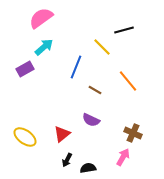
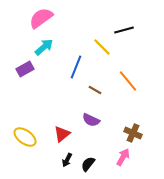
black semicircle: moved 4 px up; rotated 42 degrees counterclockwise
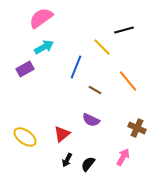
cyan arrow: rotated 12 degrees clockwise
brown cross: moved 4 px right, 5 px up
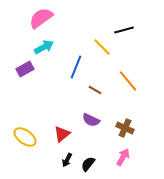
brown cross: moved 12 px left
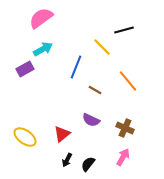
cyan arrow: moved 1 px left, 2 px down
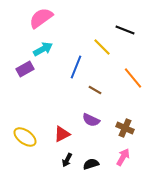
black line: moved 1 px right; rotated 36 degrees clockwise
orange line: moved 5 px right, 3 px up
red triangle: rotated 12 degrees clockwise
black semicircle: moved 3 px right; rotated 35 degrees clockwise
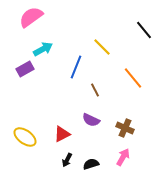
pink semicircle: moved 10 px left, 1 px up
black line: moved 19 px right; rotated 30 degrees clockwise
brown line: rotated 32 degrees clockwise
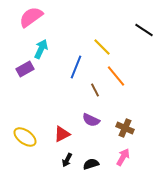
black line: rotated 18 degrees counterclockwise
cyan arrow: moved 2 px left; rotated 36 degrees counterclockwise
orange line: moved 17 px left, 2 px up
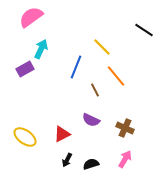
pink arrow: moved 2 px right, 2 px down
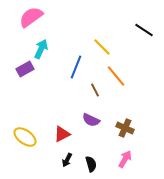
black semicircle: rotated 91 degrees clockwise
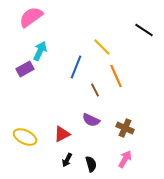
cyan arrow: moved 1 px left, 2 px down
orange line: rotated 15 degrees clockwise
yellow ellipse: rotated 10 degrees counterclockwise
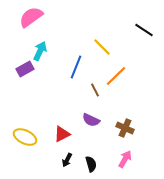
orange line: rotated 70 degrees clockwise
